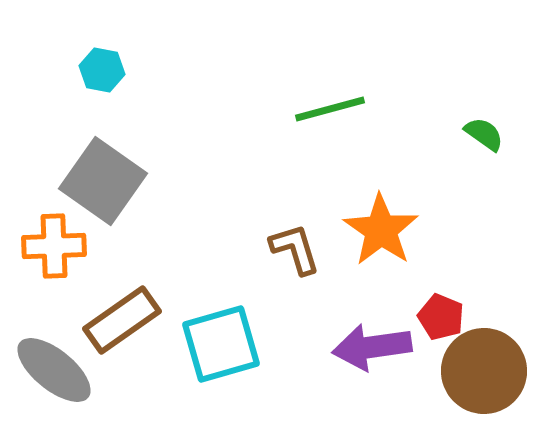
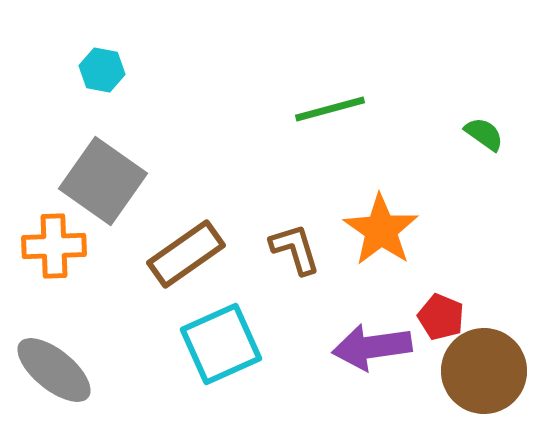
brown rectangle: moved 64 px right, 66 px up
cyan square: rotated 8 degrees counterclockwise
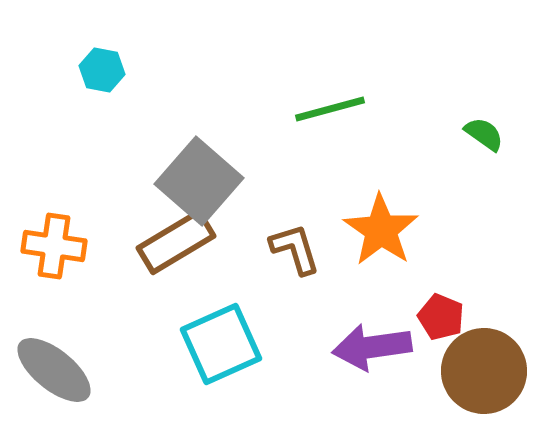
gray square: moved 96 px right; rotated 6 degrees clockwise
orange cross: rotated 10 degrees clockwise
brown rectangle: moved 10 px left, 12 px up; rotated 4 degrees clockwise
